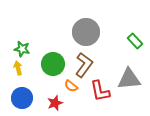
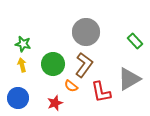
green star: moved 1 px right, 5 px up
yellow arrow: moved 4 px right, 3 px up
gray triangle: rotated 25 degrees counterclockwise
red L-shape: moved 1 px right, 1 px down
blue circle: moved 4 px left
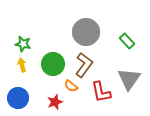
green rectangle: moved 8 px left
gray triangle: rotated 25 degrees counterclockwise
red star: moved 1 px up
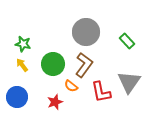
yellow arrow: rotated 24 degrees counterclockwise
gray triangle: moved 3 px down
blue circle: moved 1 px left, 1 px up
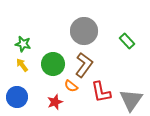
gray circle: moved 2 px left, 1 px up
gray triangle: moved 2 px right, 18 px down
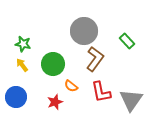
brown L-shape: moved 11 px right, 6 px up
blue circle: moved 1 px left
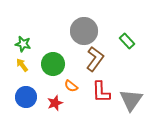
red L-shape: rotated 10 degrees clockwise
blue circle: moved 10 px right
red star: moved 1 px down
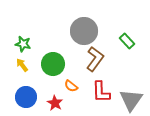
red star: rotated 21 degrees counterclockwise
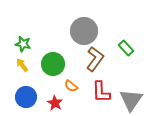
green rectangle: moved 1 px left, 7 px down
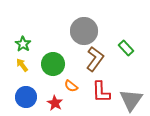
green star: rotated 21 degrees clockwise
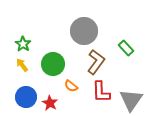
brown L-shape: moved 1 px right, 3 px down
red star: moved 5 px left
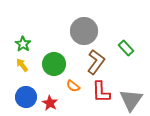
green circle: moved 1 px right
orange semicircle: moved 2 px right
